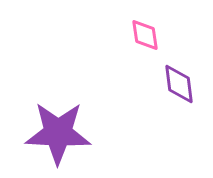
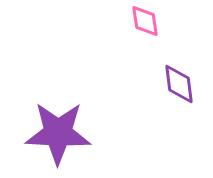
pink diamond: moved 14 px up
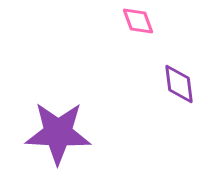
pink diamond: moved 7 px left; rotated 12 degrees counterclockwise
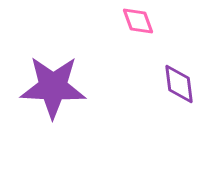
purple star: moved 5 px left, 46 px up
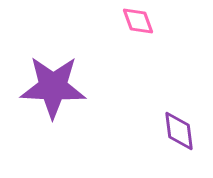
purple diamond: moved 47 px down
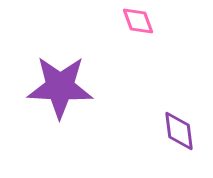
purple star: moved 7 px right
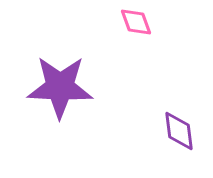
pink diamond: moved 2 px left, 1 px down
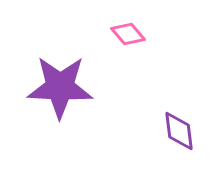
pink diamond: moved 8 px left, 12 px down; rotated 20 degrees counterclockwise
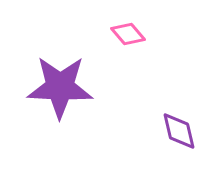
purple diamond: rotated 6 degrees counterclockwise
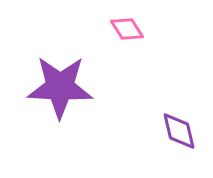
pink diamond: moved 1 px left, 5 px up; rotated 8 degrees clockwise
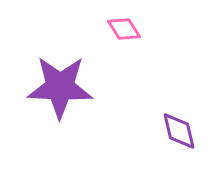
pink diamond: moved 3 px left
